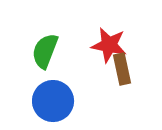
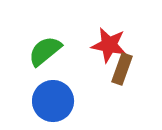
green semicircle: rotated 30 degrees clockwise
brown rectangle: rotated 32 degrees clockwise
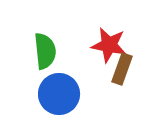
green semicircle: rotated 123 degrees clockwise
blue circle: moved 6 px right, 7 px up
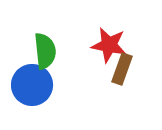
blue circle: moved 27 px left, 9 px up
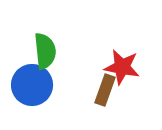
red star: moved 13 px right, 22 px down
brown rectangle: moved 17 px left, 21 px down
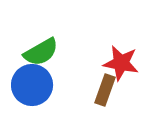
green semicircle: moved 4 px left, 1 px down; rotated 66 degrees clockwise
red star: moved 1 px left, 4 px up
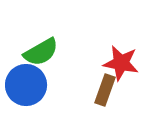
blue circle: moved 6 px left
